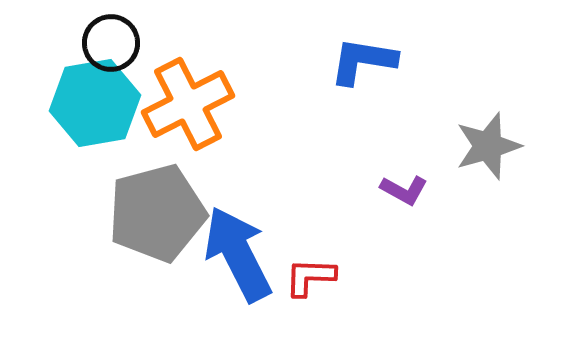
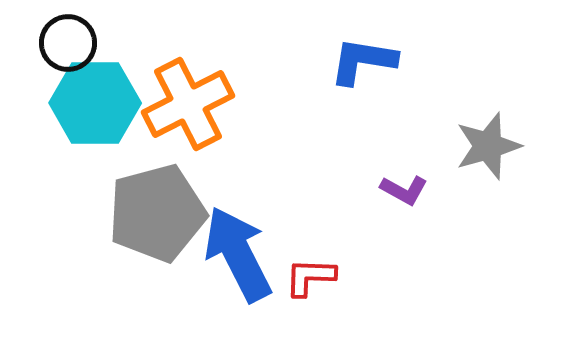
black circle: moved 43 px left
cyan hexagon: rotated 10 degrees clockwise
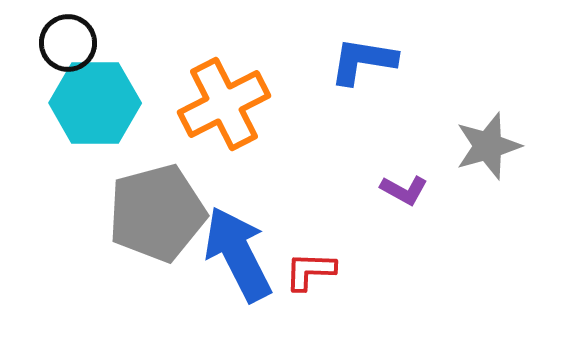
orange cross: moved 36 px right
red L-shape: moved 6 px up
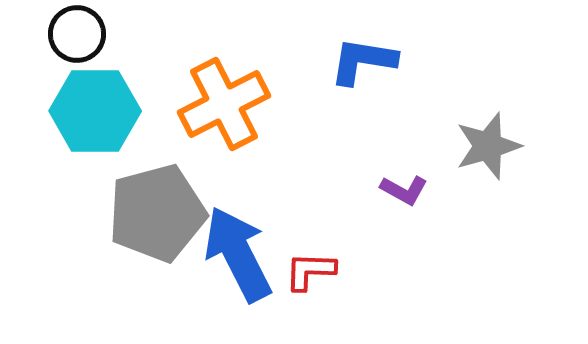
black circle: moved 9 px right, 9 px up
cyan hexagon: moved 8 px down
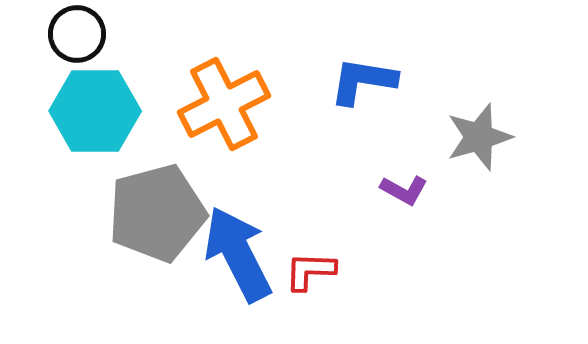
blue L-shape: moved 20 px down
gray star: moved 9 px left, 9 px up
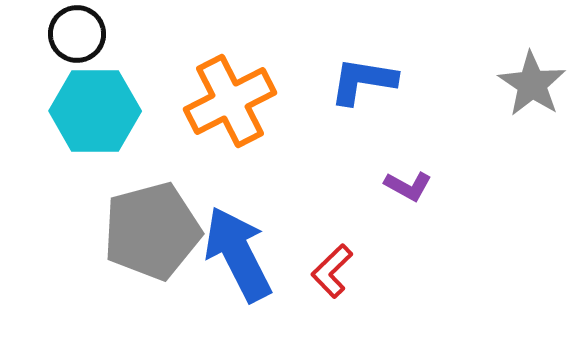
orange cross: moved 6 px right, 3 px up
gray star: moved 53 px right, 53 px up; rotated 22 degrees counterclockwise
purple L-shape: moved 4 px right, 4 px up
gray pentagon: moved 5 px left, 18 px down
red L-shape: moved 22 px right; rotated 46 degrees counterclockwise
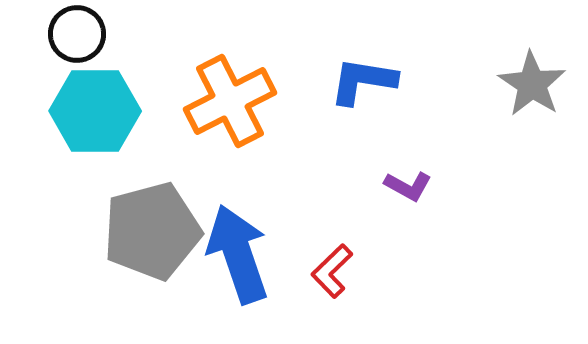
blue arrow: rotated 8 degrees clockwise
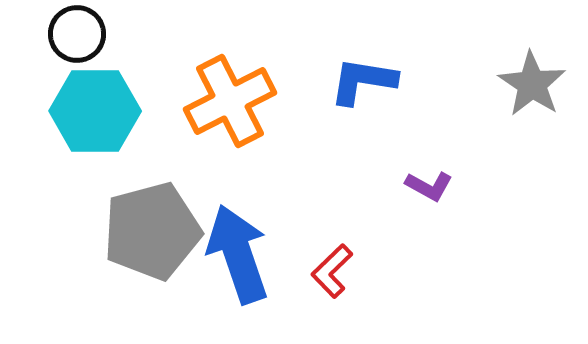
purple L-shape: moved 21 px right
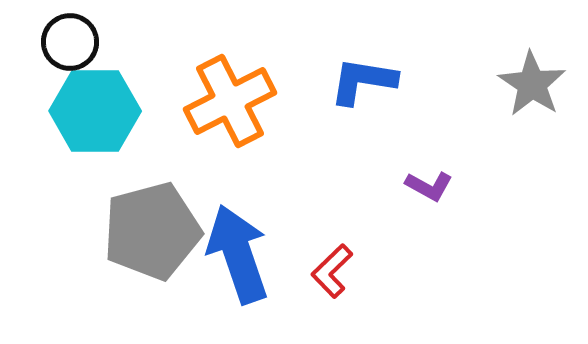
black circle: moved 7 px left, 8 px down
